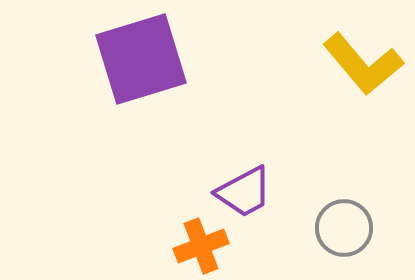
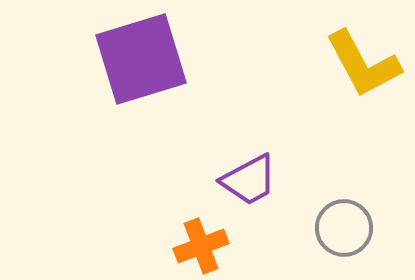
yellow L-shape: rotated 12 degrees clockwise
purple trapezoid: moved 5 px right, 12 px up
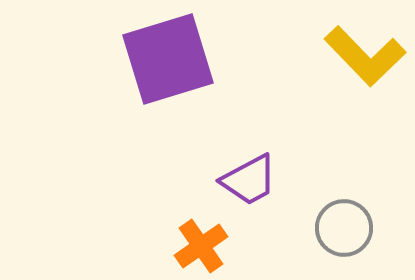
purple square: moved 27 px right
yellow L-shape: moved 2 px right, 8 px up; rotated 16 degrees counterclockwise
orange cross: rotated 14 degrees counterclockwise
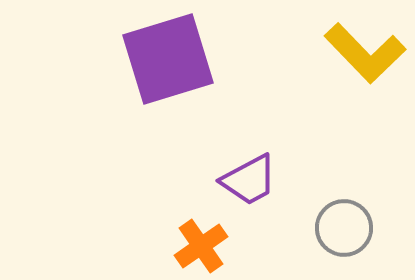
yellow L-shape: moved 3 px up
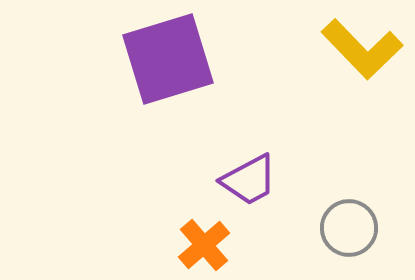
yellow L-shape: moved 3 px left, 4 px up
gray circle: moved 5 px right
orange cross: moved 3 px right, 1 px up; rotated 6 degrees counterclockwise
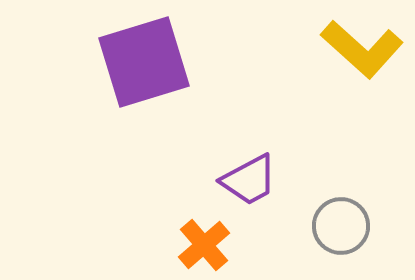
yellow L-shape: rotated 4 degrees counterclockwise
purple square: moved 24 px left, 3 px down
gray circle: moved 8 px left, 2 px up
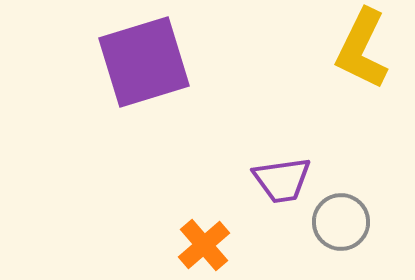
yellow L-shape: rotated 74 degrees clockwise
purple trapezoid: moved 33 px right; rotated 20 degrees clockwise
gray circle: moved 4 px up
